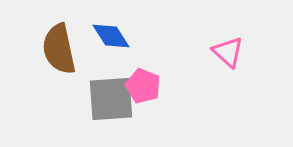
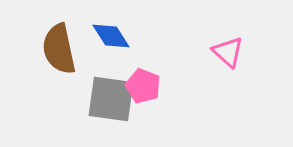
gray square: rotated 12 degrees clockwise
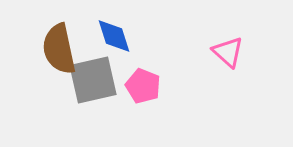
blue diamond: moved 3 px right; rotated 15 degrees clockwise
gray square: moved 18 px left, 19 px up; rotated 21 degrees counterclockwise
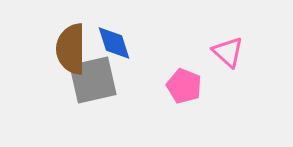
blue diamond: moved 7 px down
brown semicircle: moved 12 px right; rotated 12 degrees clockwise
pink pentagon: moved 41 px right
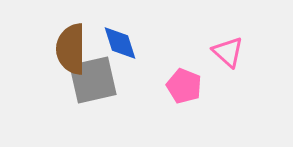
blue diamond: moved 6 px right
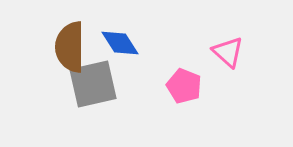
blue diamond: rotated 15 degrees counterclockwise
brown semicircle: moved 1 px left, 2 px up
gray square: moved 4 px down
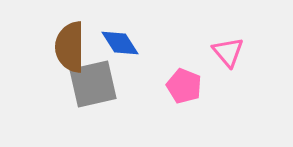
pink triangle: rotated 8 degrees clockwise
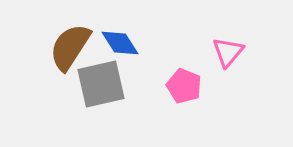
brown semicircle: rotated 33 degrees clockwise
pink triangle: rotated 20 degrees clockwise
gray square: moved 8 px right
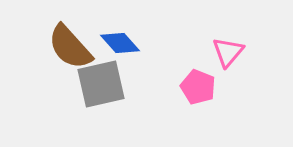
blue diamond: rotated 9 degrees counterclockwise
brown semicircle: rotated 75 degrees counterclockwise
pink pentagon: moved 14 px right, 1 px down
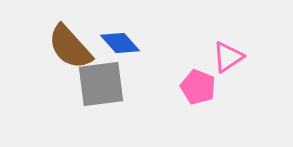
pink triangle: moved 5 px down; rotated 16 degrees clockwise
gray square: rotated 6 degrees clockwise
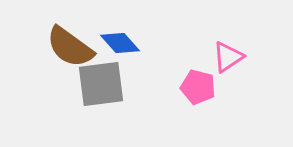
brown semicircle: rotated 12 degrees counterclockwise
pink pentagon: rotated 8 degrees counterclockwise
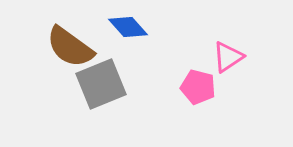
blue diamond: moved 8 px right, 16 px up
gray square: rotated 15 degrees counterclockwise
